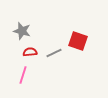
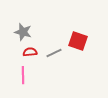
gray star: moved 1 px right, 1 px down
pink line: rotated 18 degrees counterclockwise
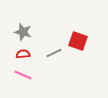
red semicircle: moved 7 px left, 2 px down
pink line: rotated 66 degrees counterclockwise
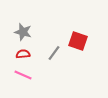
gray line: rotated 28 degrees counterclockwise
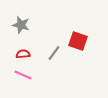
gray star: moved 2 px left, 7 px up
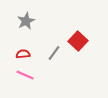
gray star: moved 5 px right, 4 px up; rotated 30 degrees clockwise
red square: rotated 24 degrees clockwise
pink line: moved 2 px right
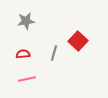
gray star: rotated 18 degrees clockwise
gray line: rotated 21 degrees counterclockwise
pink line: moved 2 px right, 4 px down; rotated 36 degrees counterclockwise
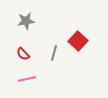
red semicircle: rotated 128 degrees counterclockwise
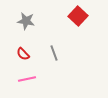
gray star: rotated 18 degrees clockwise
red square: moved 25 px up
gray line: rotated 35 degrees counterclockwise
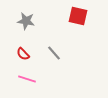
red square: rotated 30 degrees counterclockwise
gray line: rotated 21 degrees counterclockwise
pink line: rotated 30 degrees clockwise
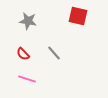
gray star: moved 2 px right
